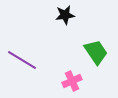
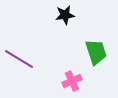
green trapezoid: rotated 16 degrees clockwise
purple line: moved 3 px left, 1 px up
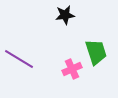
pink cross: moved 12 px up
